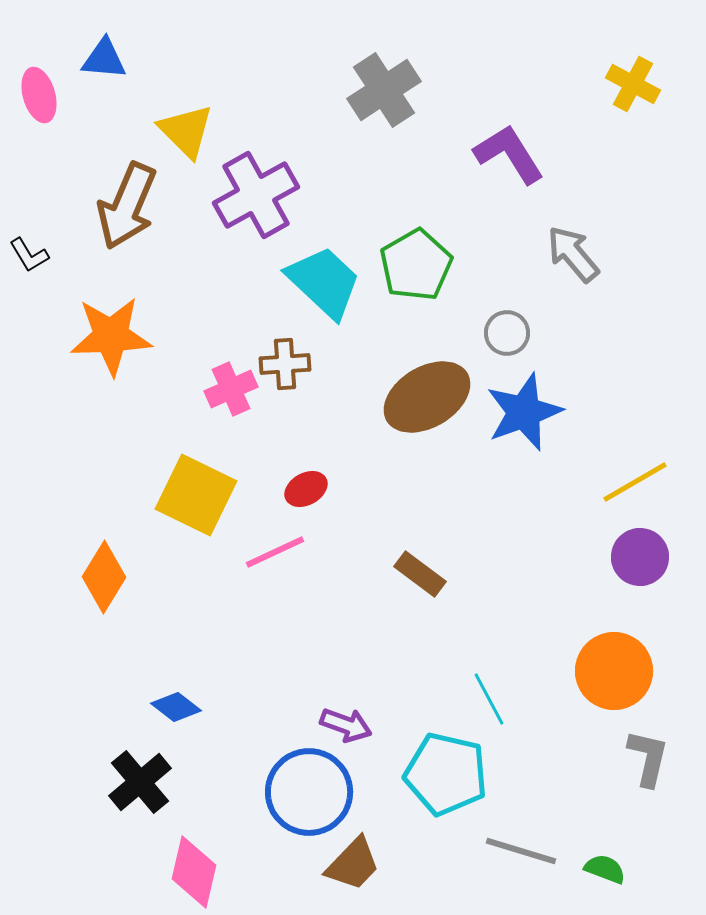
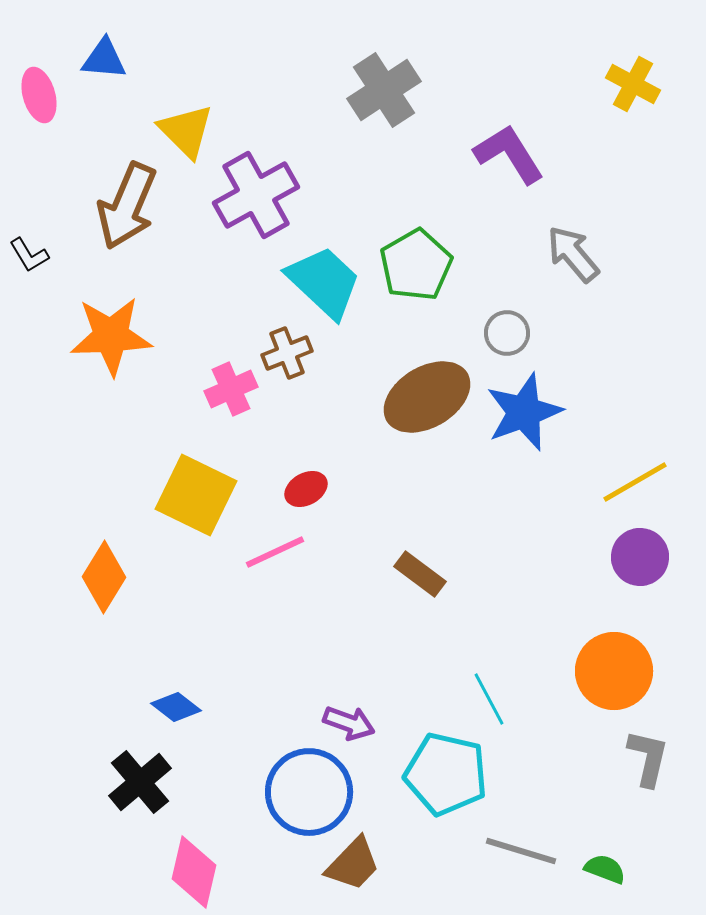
brown cross: moved 2 px right, 11 px up; rotated 18 degrees counterclockwise
purple arrow: moved 3 px right, 2 px up
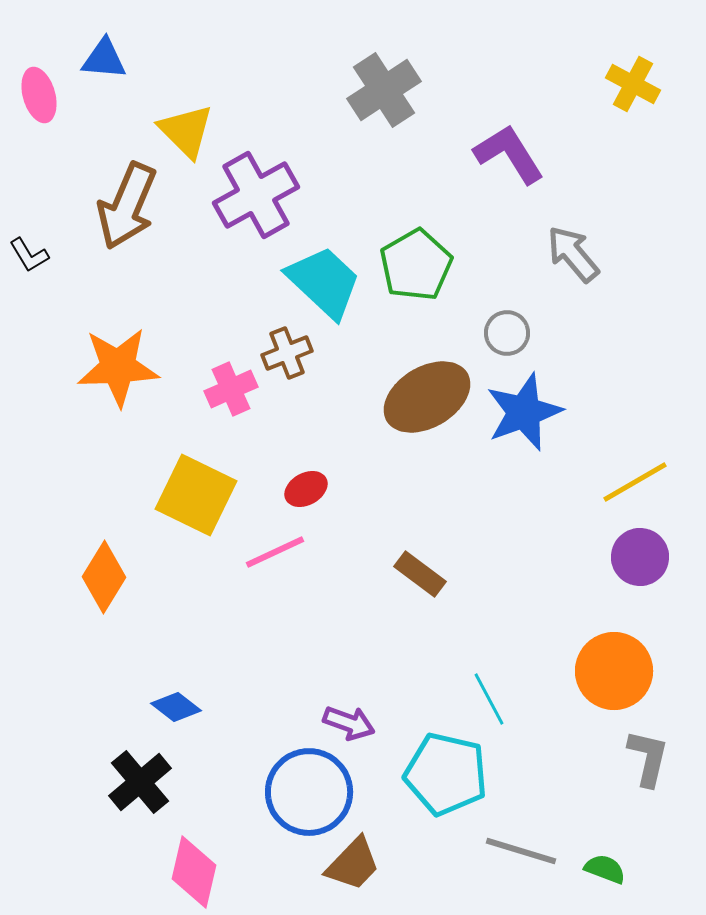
orange star: moved 7 px right, 31 px down
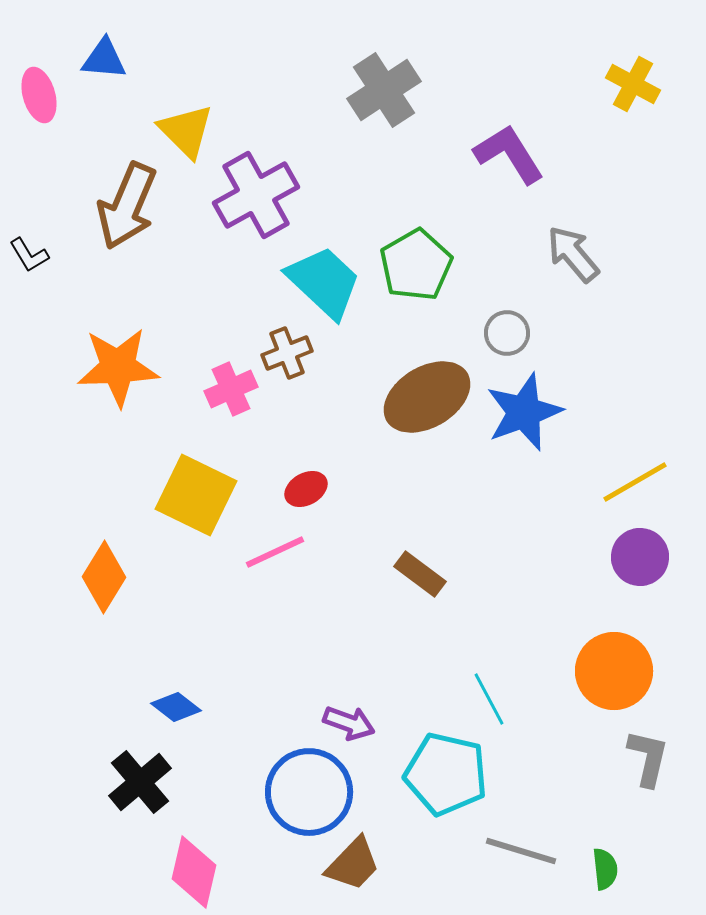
green semicircle: rotated 63 degrees clockwise
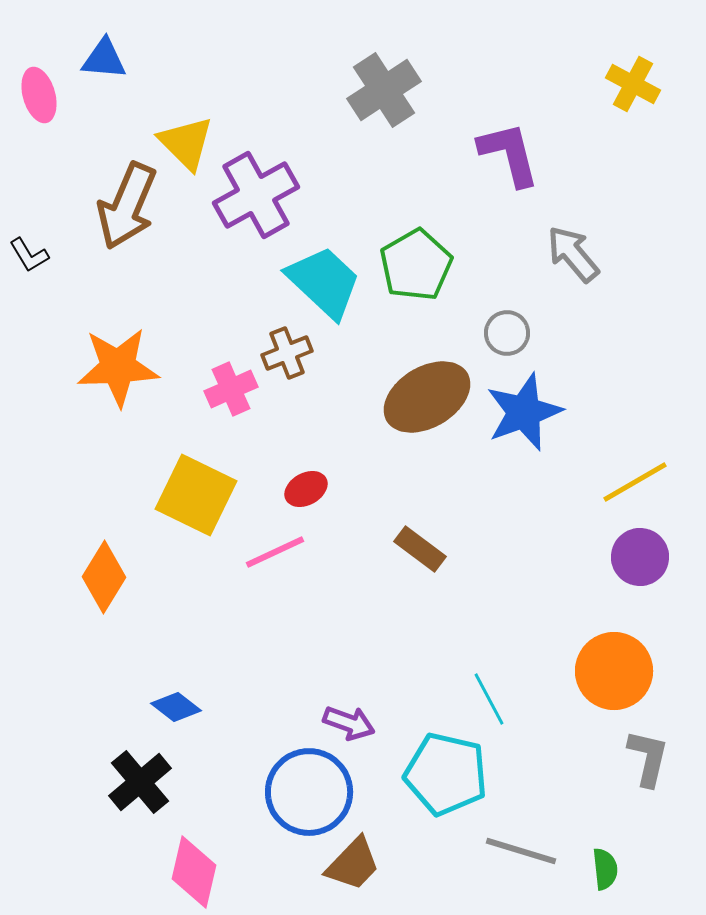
yellow triangle: moved 12 px down
purple L-shape: rotated 18 degrees clockwise
brown rectangle: moved 25 px up
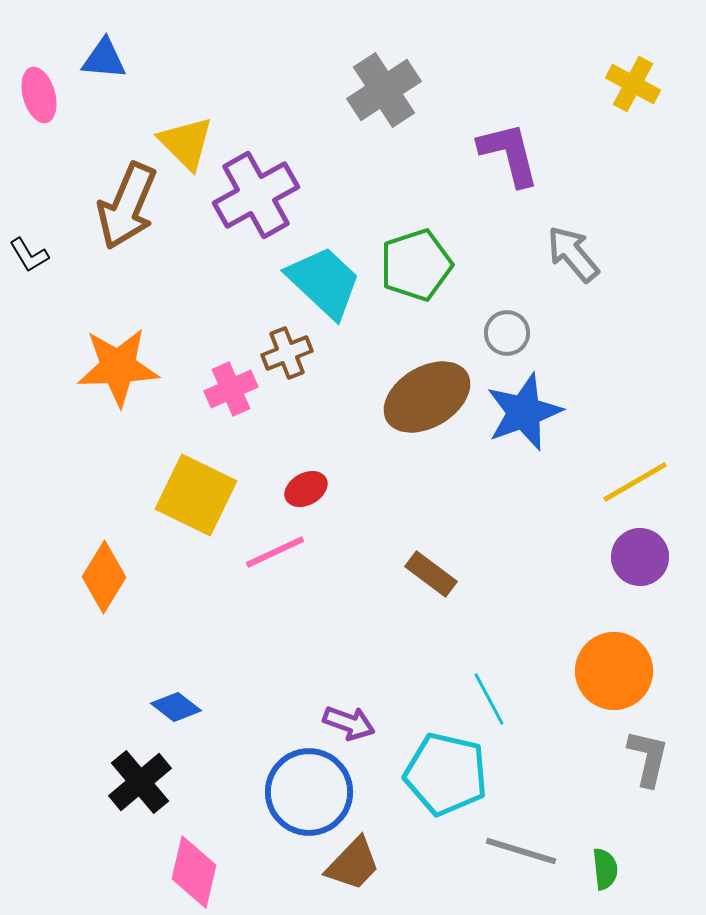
green pentagon: rotated 12 degrees clockwise
brown rectangle: moved 11 px right, 25 px down
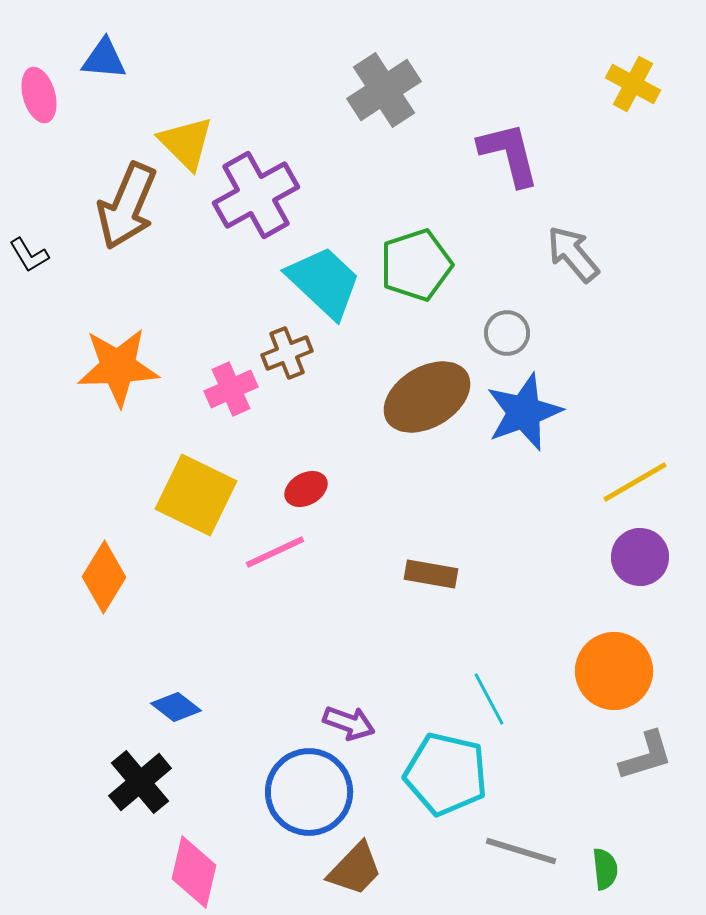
brown rectangle: rotated 27 degrees counterclockwise
gray L-shape: moved 2 px left, 2 px up; rotated 60 degrees clockwise
brown trapezoid: moved 2 px right, 5 px down
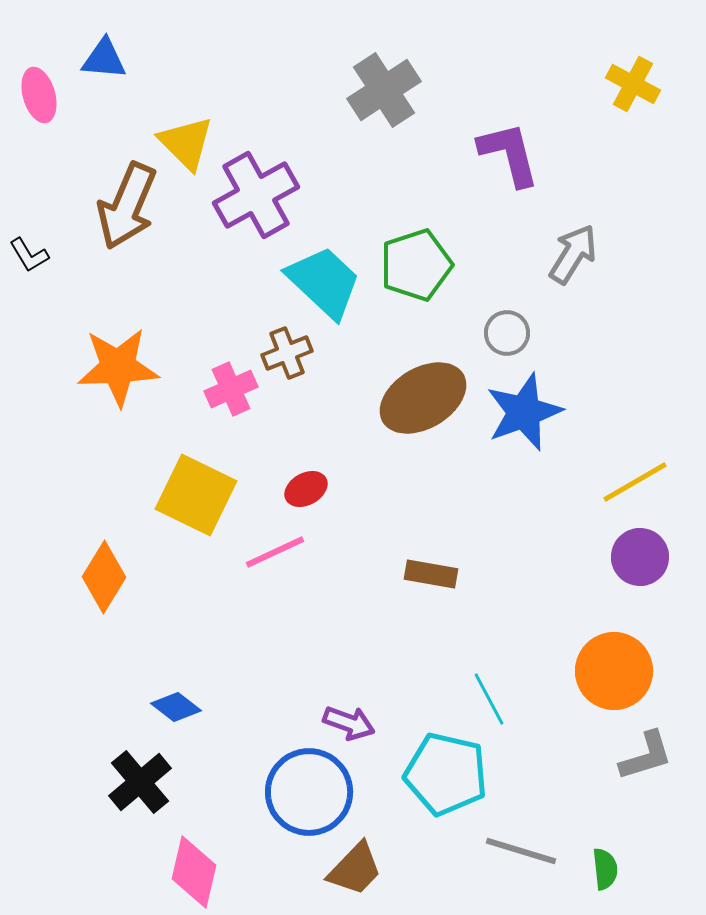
gray arrow: rotated 72 degrees clockwise
brown ellipse: moved 4 px left, 1 px down
